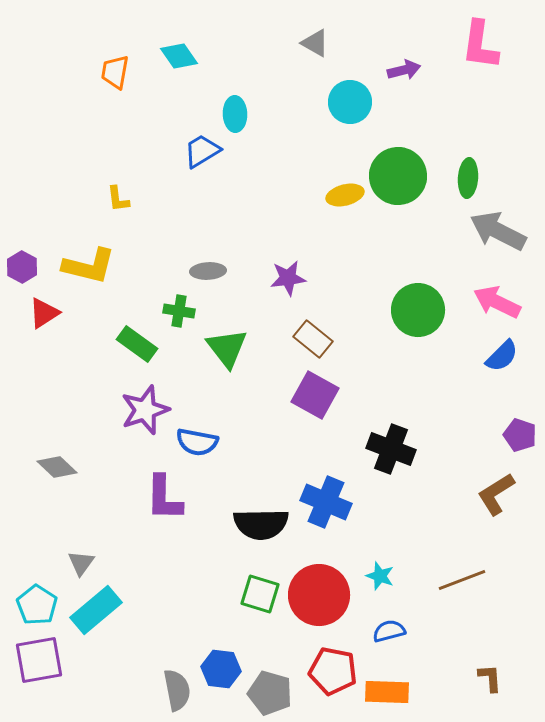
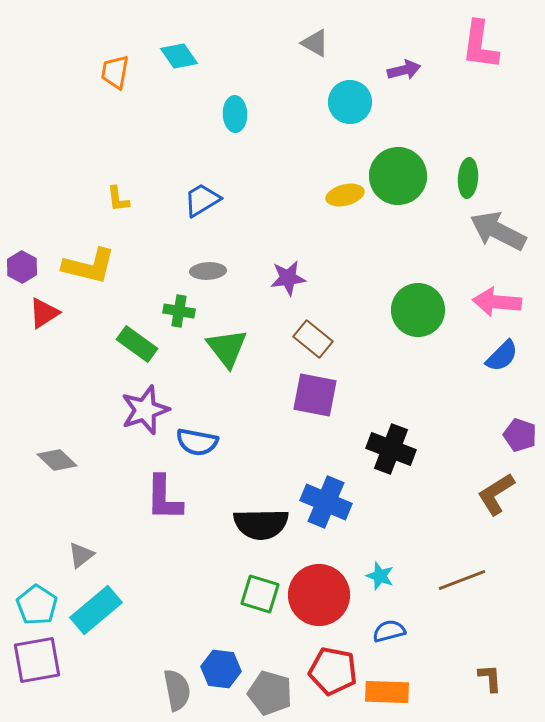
blue trapezoid at (202, 151): moved 49 px down
pink arrow at (497, 302): rotated 21 degrees counterclockwise
purple square at (315, 395): rotated 18 degrees counterclockwise
gray diamond at (57, 467): moved 7 px up
gray triangle at (81, 563): moved 8 px up; rotated 16 degrees clockwise
purple square at (39, 660): moved 2 px left
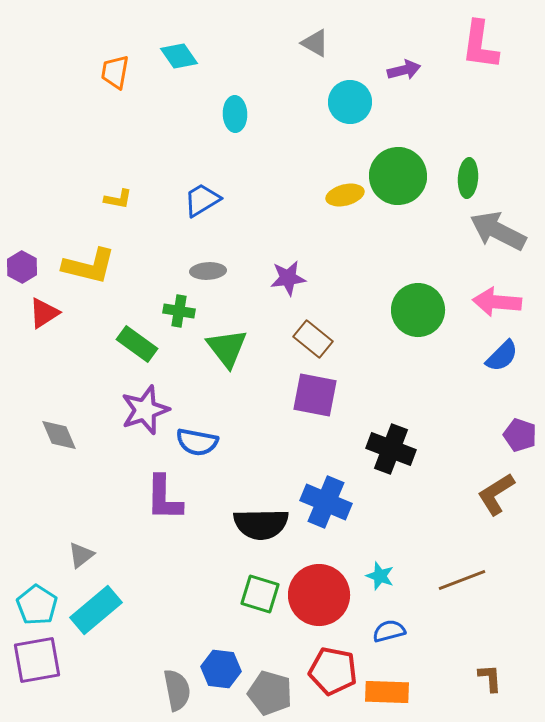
yellow L-shape at (118, 199): rotated 72 degrees counterclockwise
gray diamond at (57, 460): moved 2 px right, 25 px up; rotated 24 degrees clockwise
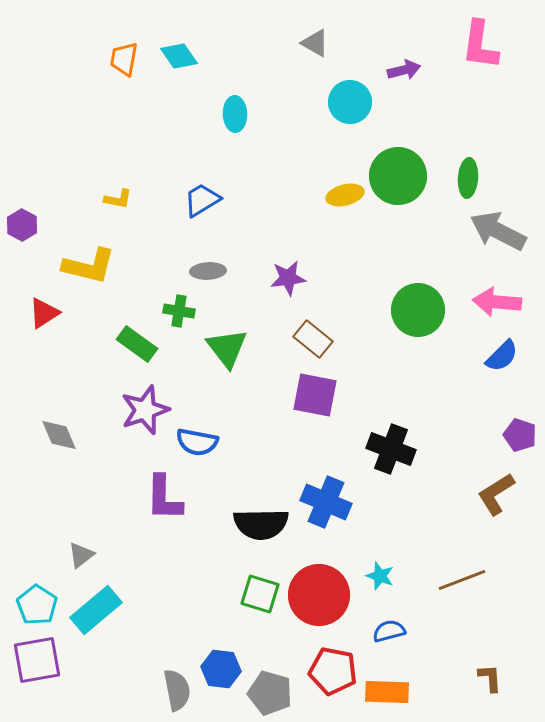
orange trapezoid at (115, 72): moved 9 px right, 13 px up
purple hexagon at (22, 267): moved 42 px up
